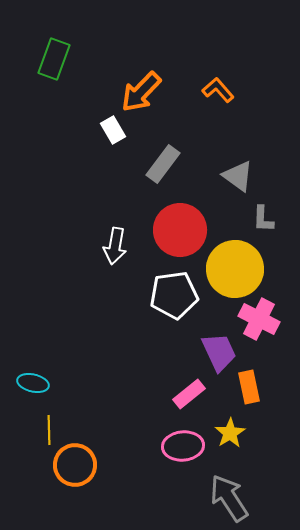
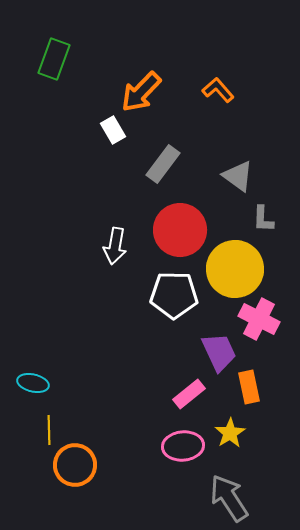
white pentagon: rotated 9 degrees clockwise
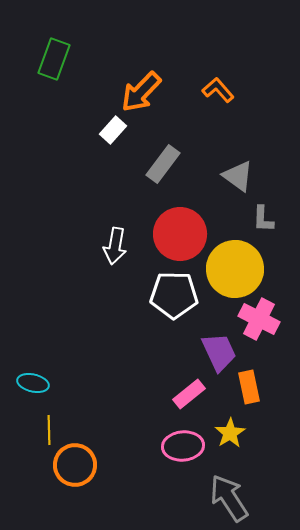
white rectangle: rotated 72 degrees clockwise
red circle: moved 4 px down
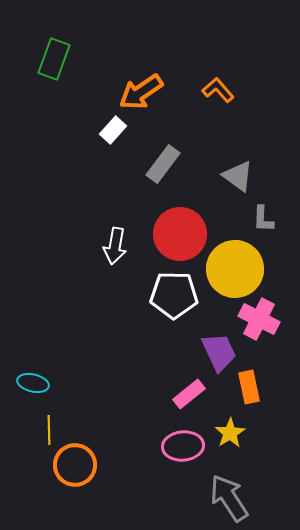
orange arrow: rotated 12 degrees clockwise
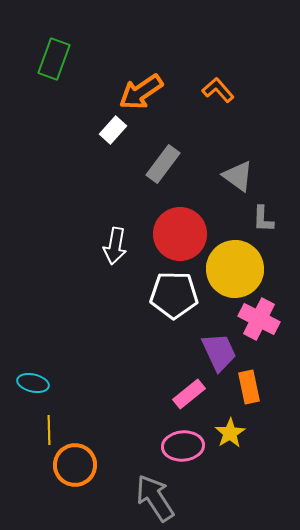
gray arrow: moved 74 px left
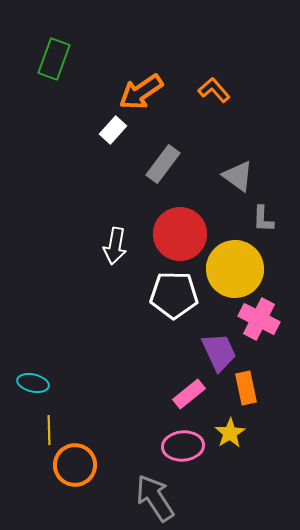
orange L-shape: moved 4 px left
orange rectangle: moved 3 px left, 1 px down
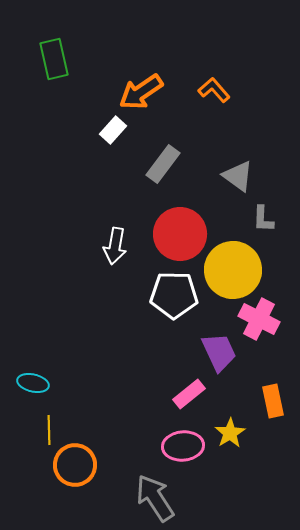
green rectangle: rotated 33 degrees counterclockwise
yellow circle: moved 2 px left, 1 px down
orange rectangle: moved 27 px right, 13 px down
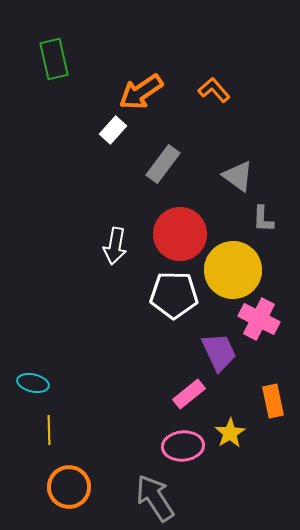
orange circle: moved 6 px left, 22 px down
